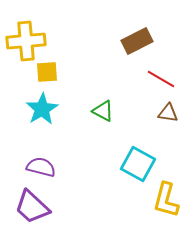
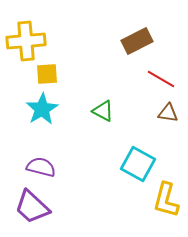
yellow square: moved 2 px down
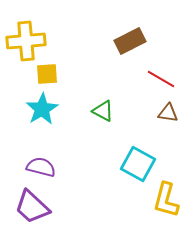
brown rectangle: moved 7 px left
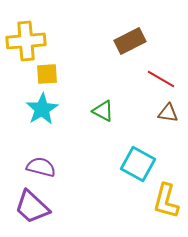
yellow L-shape: moved 1 px down
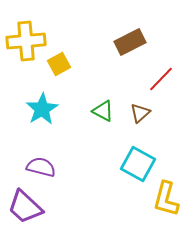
brown rectangle: moved 1 px down
yellow square: moved 12 px right, 10 px up; rotated 25 degrees counterclockwise
red line: rotated 76 degrees counterclockwise
brown triangle: moved 28 px left; rotated 50 degrees counterclockwise
yellow L-shape: moved 2 px up
purple trapezoid: moved 7 px left
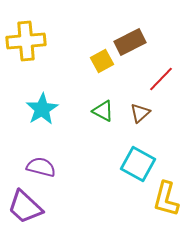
yellow square: moved 43 px right, 3 px up
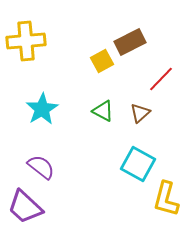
purple semicircle: rotated 24 degrees clockwise
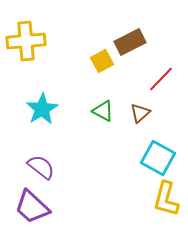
cyan square: moved 20 px right, 6 px up
purple trapezoid: moved 7 px right
